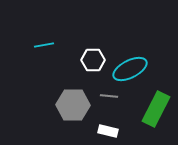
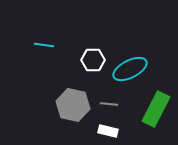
cyan line: rotated 18 degrees clockwise
gray line: moved 8 px down
gray hexagon: rotated 12 degrees clockwise
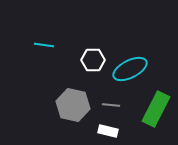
gray line: moved 2 px right, 1 px down
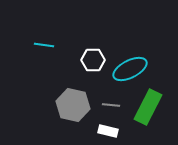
green rectangle: moved 8 px left, 2 px up
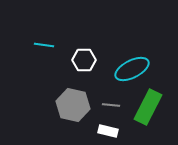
white hexagon: moved 9 px left
cyan ellipse: moved 2 px right
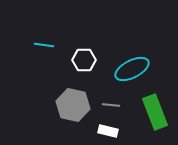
green rectangle: moved 7 px right, 5 px down; rotated 48 degrees counterclockwise
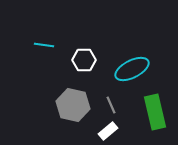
gray line: rotated 60 degrees clockwise
green rectangle: rotated 8 degrees clockwise
white rectangle: rotated 54 degrees counterclockwise
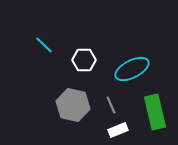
cyan line: rotated 36 degrees clockwise
white rectangle: moved 10 px right, 1 px up; rotated 18 degrees clockwise
